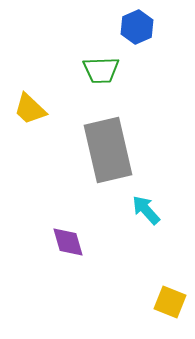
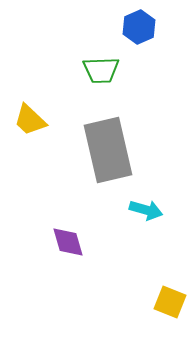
blue hexagon: moved 2 px right
yellow trapezoid: moved 11 px down
cyan arrow: rotated 148 degrees clockwise
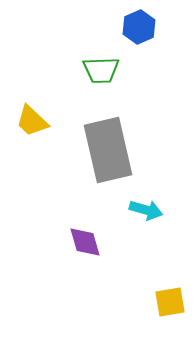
yellow trapezoid: moved 2 px right, 1 px down
purple diamond: moved 17 px right
yellow square: rotated 32 degrees counterclockwise
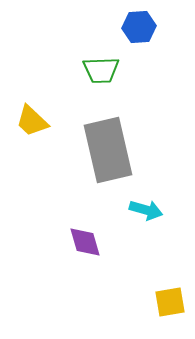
blue hexagon: rotated 20 degrees clockwise
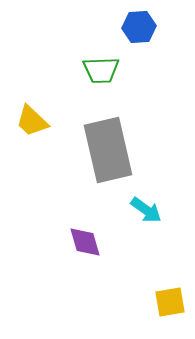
cyan arrow: rotated 20 degrees clockwise
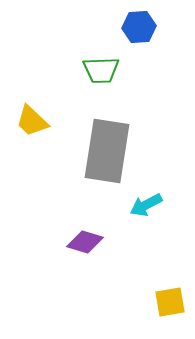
gray rectangle: moved 1 px left, 1 px down; rotated 22 degrees clockwise
cyan arrow: moved 5 px up; rotated 116 degrees clockwise
purple diamond: rotated 57 degrees counterclockwise
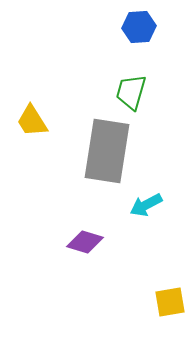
green trapezoid: moved 30 px right, 22 px down; rotated 108 degrees clockwise
yellow trapezoid: rotated 15 degrees clockwise
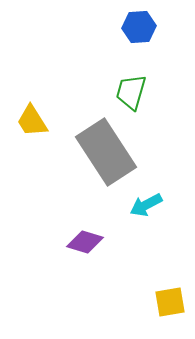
gray rectangle: moved 1 px left, 1 px down; rotated 42 degrees counterclockwise
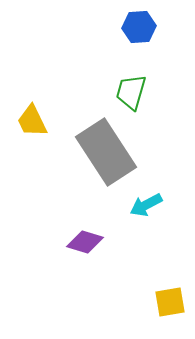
yellow trapezoid: rotated 6 degrees clockwise
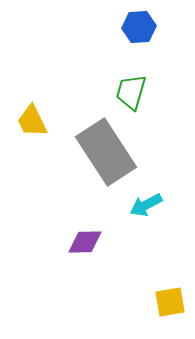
purple diamond: rotated 18 degrees counterclockwise
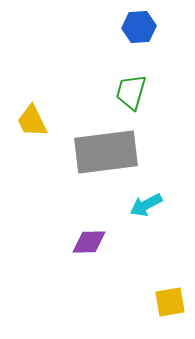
gray rectangle: rotated 64 degrees counterclockwise
purple diamond: moved 4 px right
